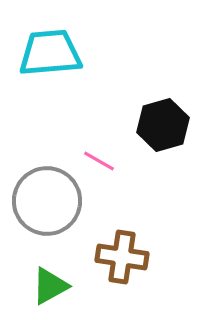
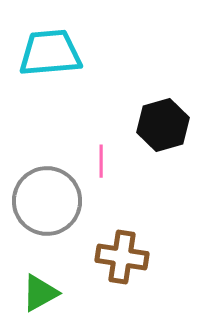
pink line: moved 2 px right; rotated 60 degrees clockwise
green triangle: moved 10 px left, 7 px down
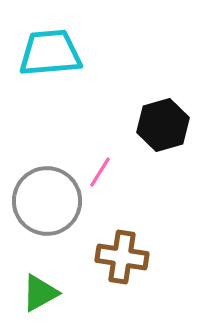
pink line: moved 1 px left, 11 px down; rotated 32 degrees clockwise
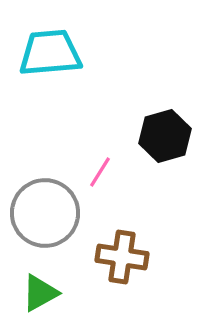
black hexagon: moved 2 px right, 11 px down
gray circle: moved 2 px left, 12 px down
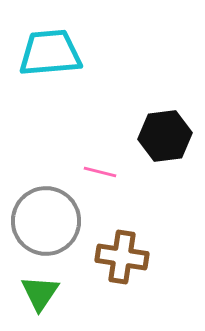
black hexagon: rotated 9 degrees clockwise
pink line: rotated 72 degrees clockwise
gray circle: moved 1 px right, 8 px down
green triangle: rotated 27 degrees counterclockwise
